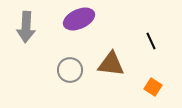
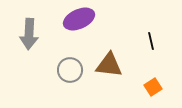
gray arrow: moved 3 px right, 7 px down
black line: rotated 12 degrees clockwise
brown triangle: moved 2 px left, 1 px down
orange square: rotated 24 degrees clockwise
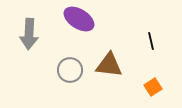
purple ellipse: rotated 56 degrees clockwise
